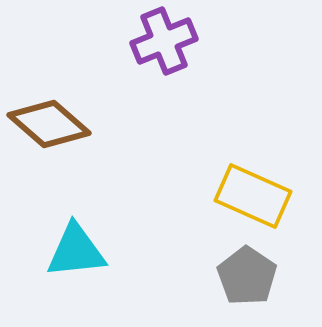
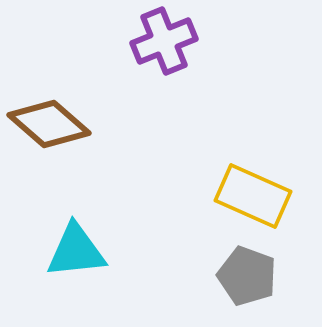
gray pentagon: rotated 14 degrees counterclockwise
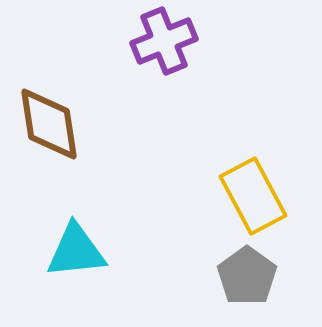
brown diamond: rotated 40 degrees clockwise
yellow rectangle: rotated 38 degrees clockwise
gray pentagon: rotated 16 degrees clockwise
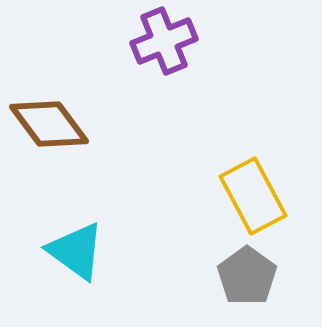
brown diamond: rotated 28 degrees counterclockwise
cyan triangle: rotated 42 degrees clockwise
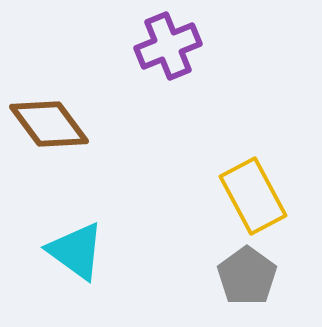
purple cross: moved 4 px right, 5 px down
